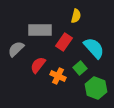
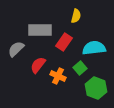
cyan semicircle: rotated 55 degrees counterclockwise
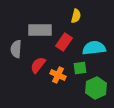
gray semicircle: rotated 42 degrees counterclockwise
green square: rotated 32 degrees clockwise
orange cross: moved 1 px up
green hexagon: rotated 15 degrees clockwise
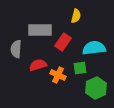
red rectangle: moved 1 px left
red semicircle: rotated 36 degrees clockwise
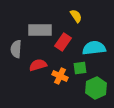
yellow semicircle: rotated 48 degrees counterclockwise
orange cross: moved 2 px right, 1 px down
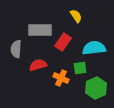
orange cross: moved 1 px right, 2 px down
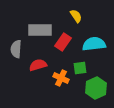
cyan semicircle: moved 4 px up
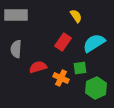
gray rectangle: moved 24 px left, 15 px up
cyan semicircle: moved 1 px up; rotated 25 degrees counterclockwise
red semicircle: moved 2 px down
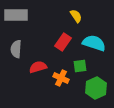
cyan semicircle: rotated 50 degrees clockwise
green square: moved 2 px up
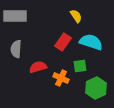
gray rectangle: moved 1 px left, 1 px down
cyan semicircle: moved 3 px left, 1 px up
